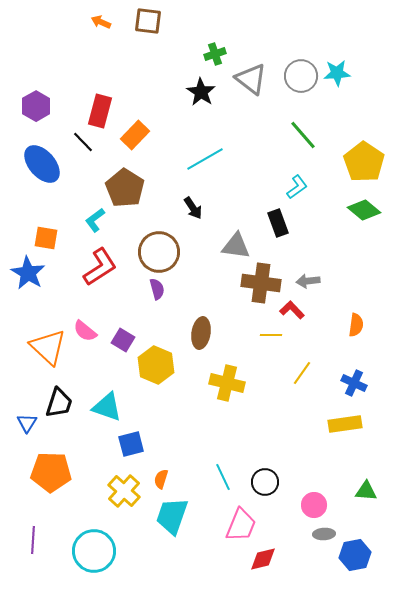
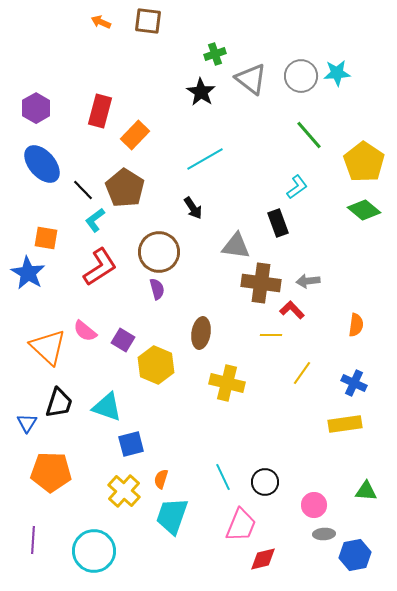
purple hexagon at (36, 106): moved 2 px down
green line at (303, 135): moved 6 px right
black line at (83, 142): moved 48 px down
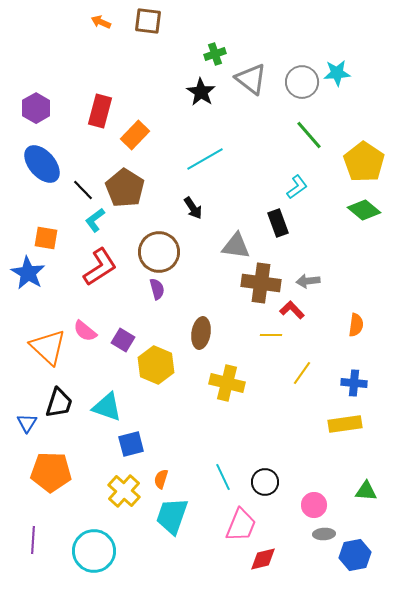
gray circle at (301, 76): moved 1 px right, 6 px down
blue cross at (354, 383): rotated 20 degrees counterclockwise
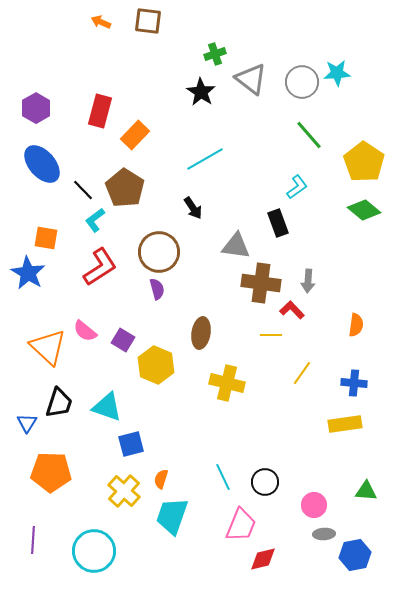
gray arrow at (308, 281): rotated 80 degrees counterclockwise
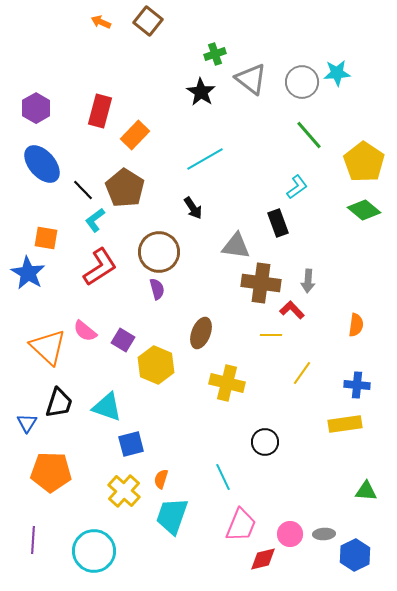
brown square at (148, 21): rotated 32 degrees clockwise
brown ellipse at (201, 333): rotated 12 degrees clockwise
blue cross at (354, 383): moved 3 px right, 2 px down
black circle at (265, 482): moved 40 px up
pink circle at (314, 505): moved 24 px left, 29 px down
blue hexagon at (355, 555): rotated 16 degrees counterclockwise
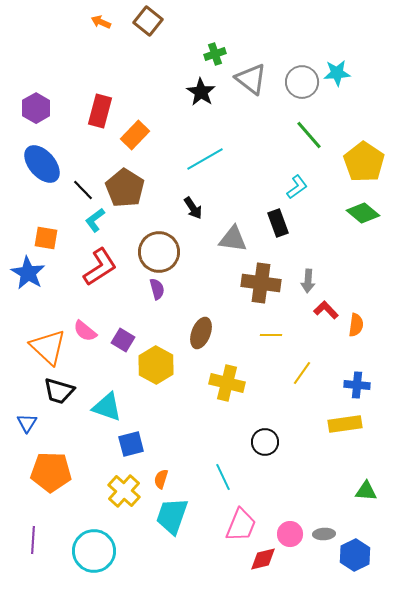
green diamond at (364, 210): moved 1 px left, 3 px down
gray triangle at (236, 246): moved 3 px left, 7 px up
red L-shape at (292, 310): moved 34 px right
yellow hexagon at (156, 365): rotated 6 degrees clockwise
black trapezoid at (59, 403): moved 12 px up; rotated 88 degrees clockwise
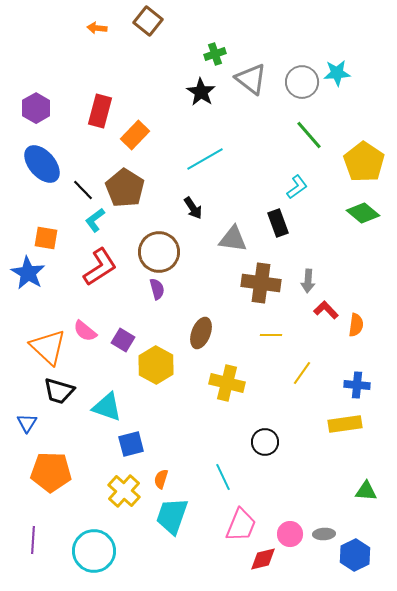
orange arrow at (101, 22): moved 4 px left, 6 px down; rotated 18 degrees counterclockwise
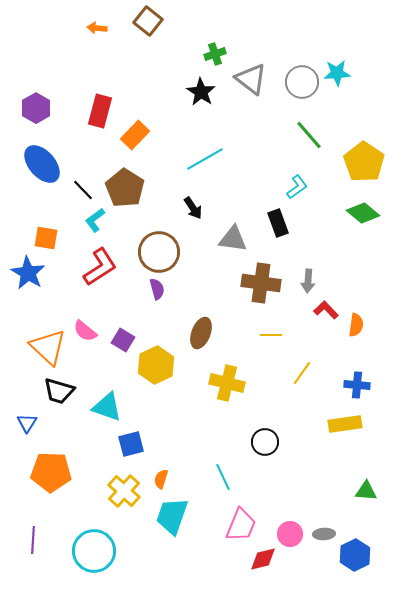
yellow hexagon at (156, 365): rotated 6 degrees clockwise
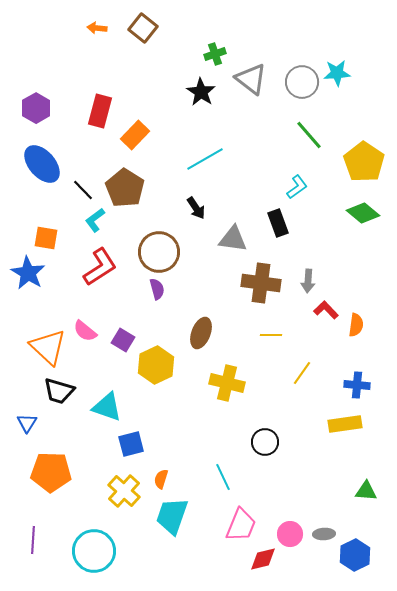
brown square at (148, 21): moved 5 px left, 7 px down
black arrow at (193, 208): moved 3 px right
